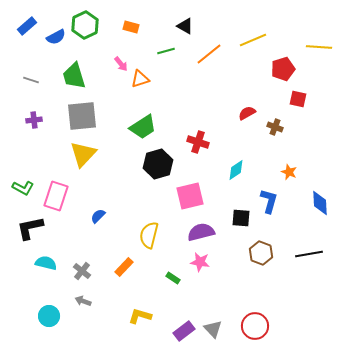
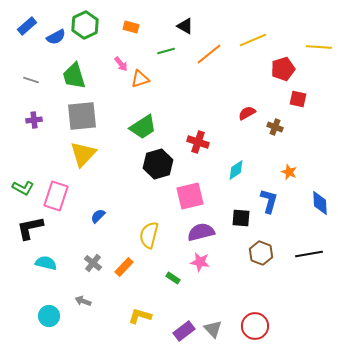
gray cross at (82, 271): moved 11 px right, 8 px up
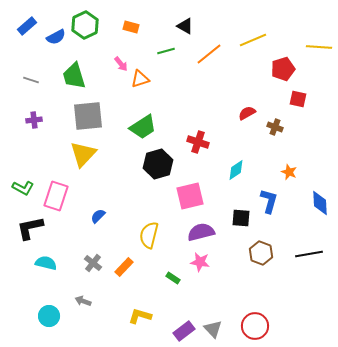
gray square at (82, 116): moved 6 px right
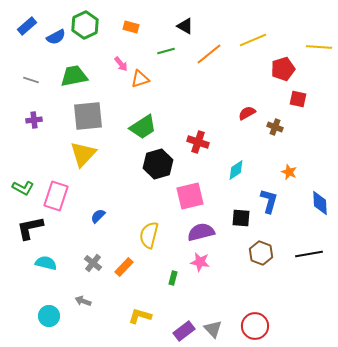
green trapezoid at (74, 76): rotated 96 degrees clockwise
green rectangle at (173, 278): rotated 72 degrees clockwise
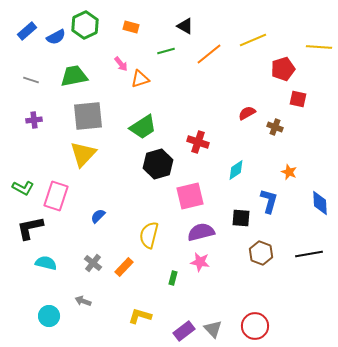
blue rectangle at (27, 26): moved 5 px down
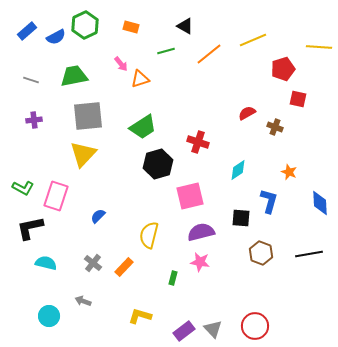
cyan diamond at (236, 170): moved 2 px right
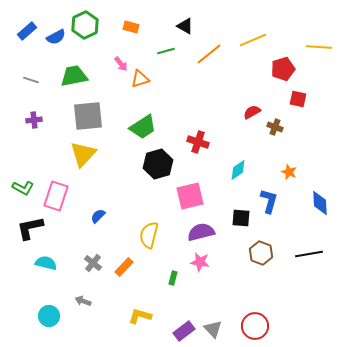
red semicircle at (247, 113): moved 5 px right, 1 px up
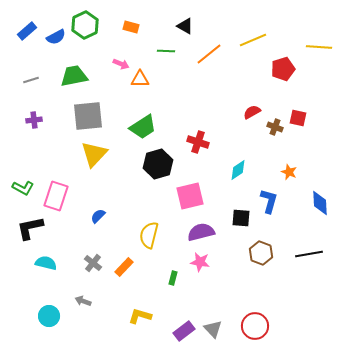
green line at (166, 51): rotated 18 degrees clockwise
pink arrow at (121, 64): rotated 28 degrees counterclockwise
orange triangle at (140, 79): rotated 18 degrees clockwise
gray line at (31, 80): rotated 35 degrees counterclockwise
red square at (298, 99): moved 19 px down
yellow triangle at (83, 154): moved 11 px right
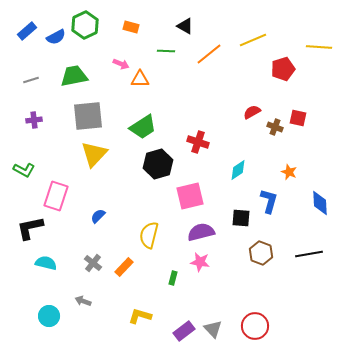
green L-shape at (23, 188): moved 1 px right, 18 px up
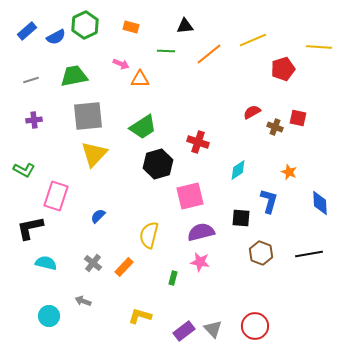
black triangle at (185, 26): rotated 36 degrees counterclockwise
